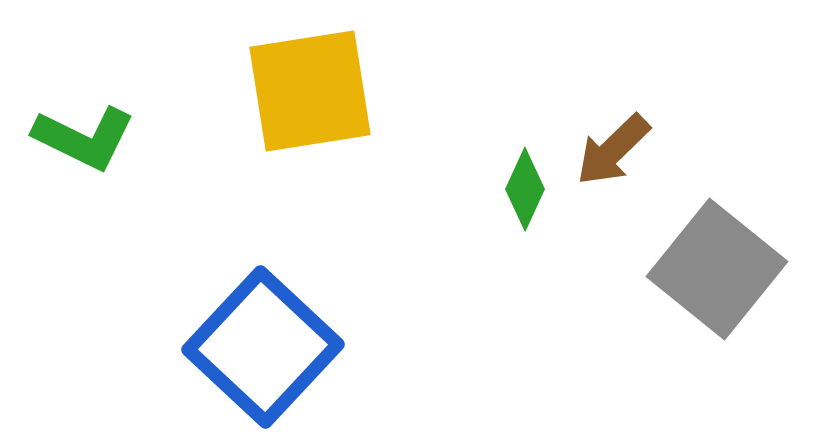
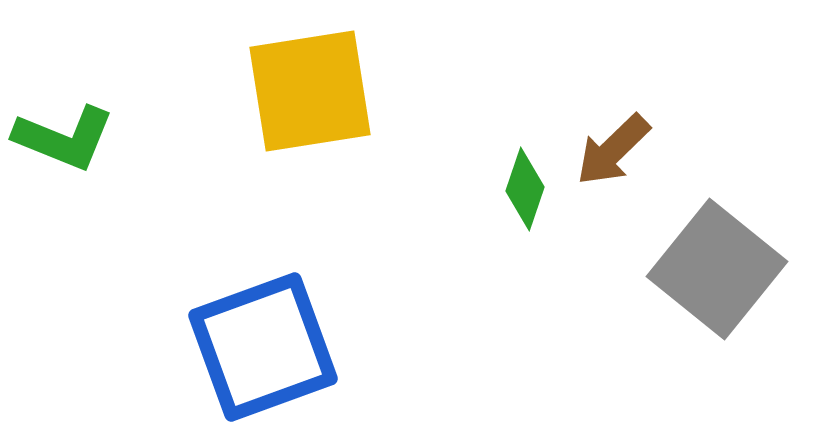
green L-shape: moved 20 px left; rotated 4 degrees counterclockwise
green diamond: rotated 6 degrees counterclockwise
blue square: rotated 27 degrees clockwise
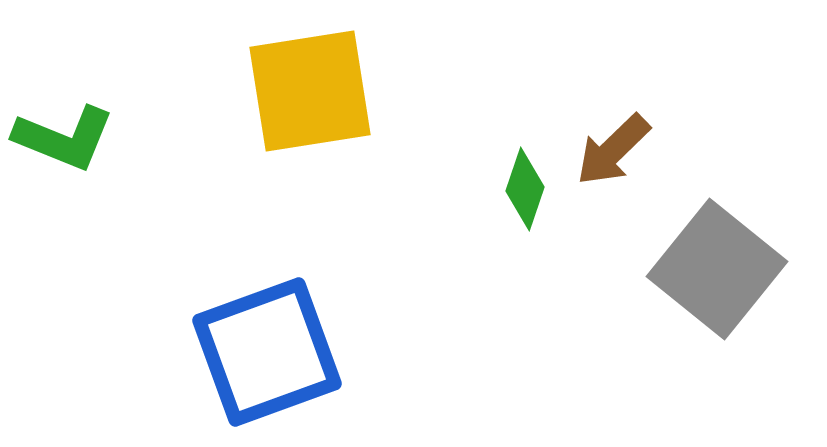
blue square: moved 4 px right, 5 px down
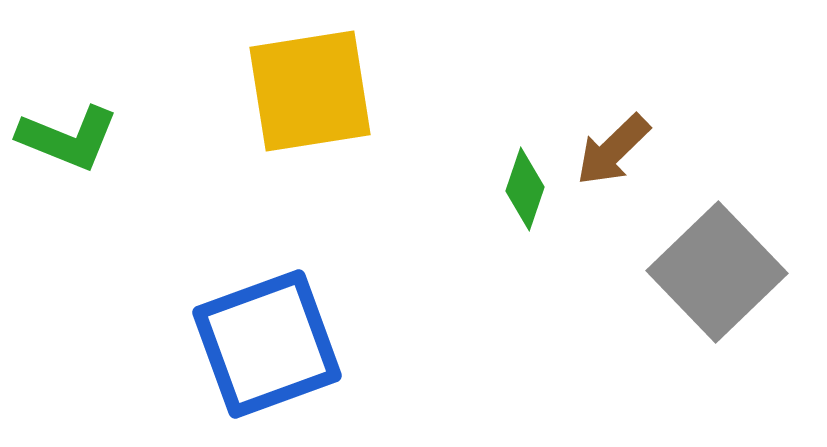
green L-shape: moved 4 px right
gray square: moved 3 px down; rotated 7 degrees clockwise
blue square: moved 8 px up
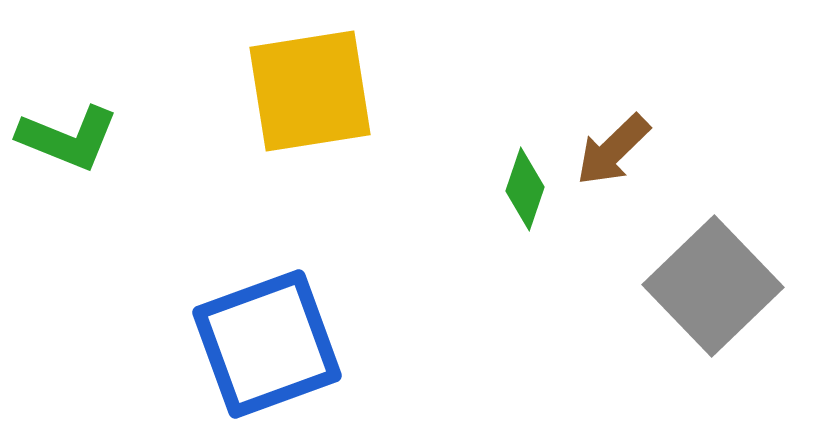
gray square: moved 4 px left, 14 px down
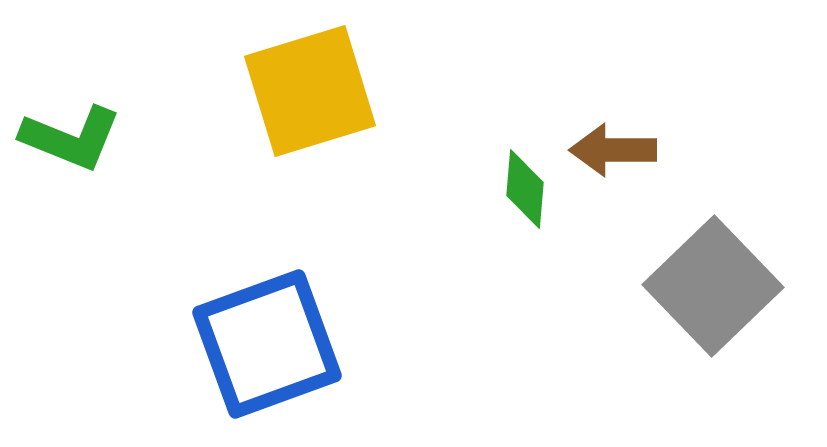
yellow square: rotated 8 degrees counterclockwise
green L-shape: moved 3 px right
brown arrow: rotated 44 degrees clockwise
green diamond: rotated 14 degrees counterclockwise
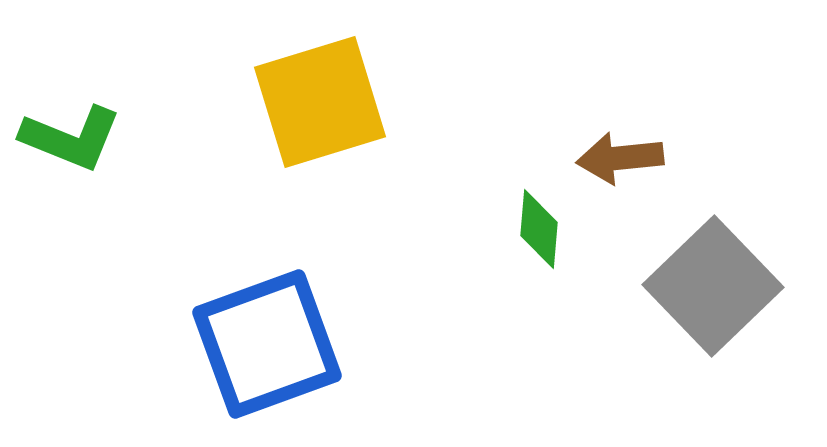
yellow square: moved 10 px right, 11 px down
brown arrow: moved 7 px right, 8 px down; rotated 6 degrees counterclockwise
green diamond: moved 14 px right, 40 px down
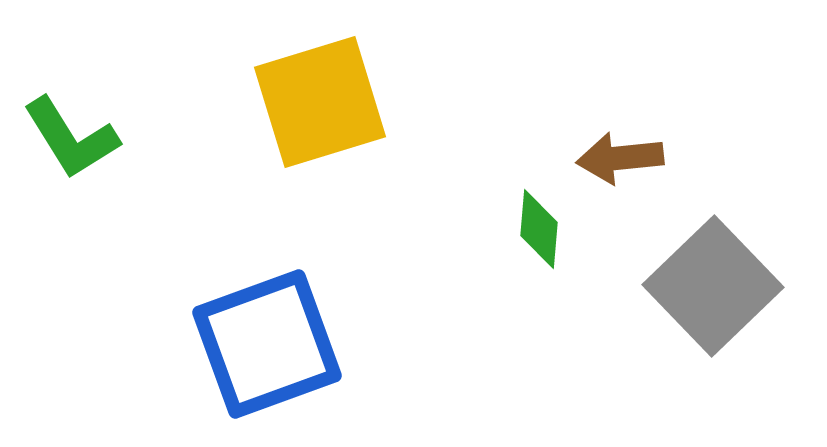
green L-shape: rotated 36 degrees clockwise
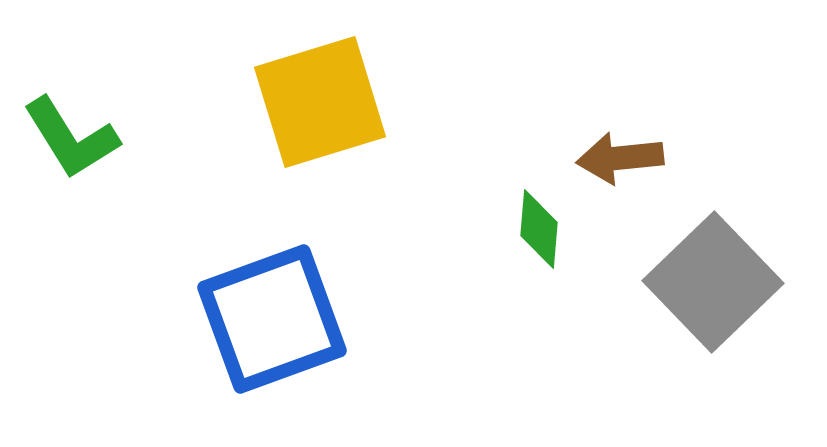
gray square: moved 4 px up
blue square: moved 5 px right, 25 px up
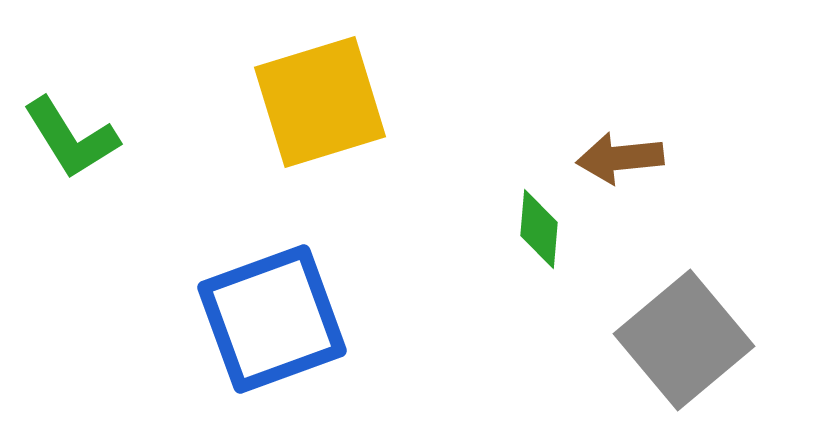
gray square: moved 29 px left, 58 px down; rotated 4 degrees clockwise
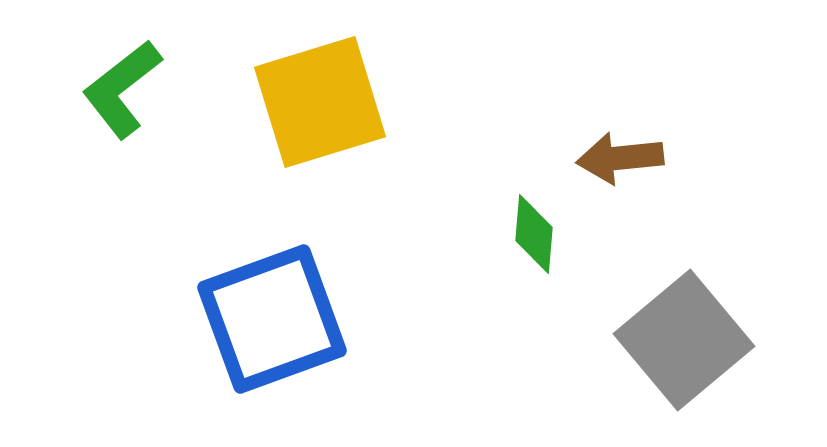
green L-shape: moved 51 px right, 49 px up; rotated 84 degrees clockwise
green diamond: moved 5 px left, 5 px down
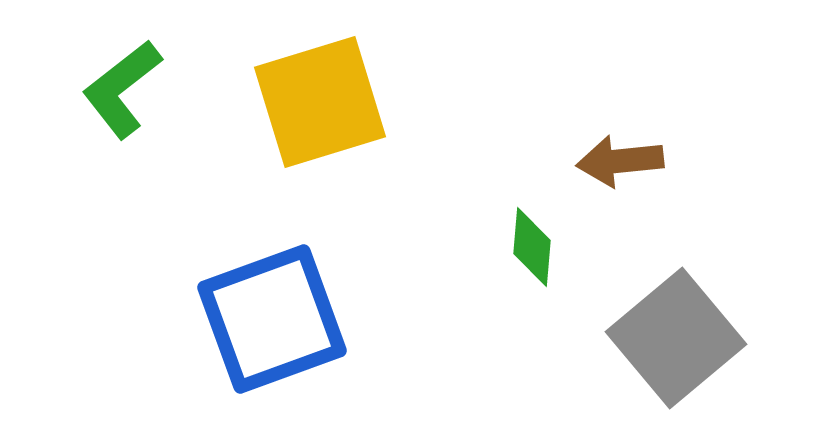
brown arrow: moved 3 px down
green diamond: moved 2 px left, 13 px down
gray square: moved 8 px left, 2 px up
